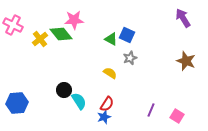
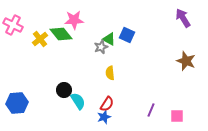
green triangle: moved 2 px left
gray star: moved 29 px left, 11 px up
yellow semicircle: rotated 128 degrees counterclockwise
cyan semicircle: moved 1 px left
pink square: rotated 32 degrees counterclockwise
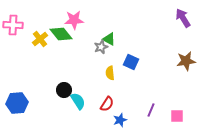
pink cross: rotated 24 degrees counterclockwise
blue square: moved 4 px right, 27 px down
brown star: rotated 30 degrees counterclockwise
blue star: moved 16 px right, 3 px down
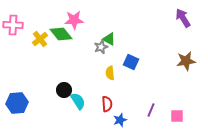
red semicircle: rotated 35 degrees counterclockwise
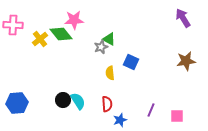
black circle: moved 1 px left, 10 px down
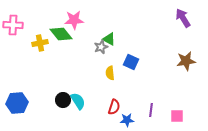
yellow cross: moved 4 px down; rotated 28 degrees clockwise
red semicircle: moved 7 px right, 3 px down; rotated 21 degrees clockwise
purple line: rotated 16 degrees counterclockwise
blue star: moved 7 px right; rotated 16 degrees clockwise
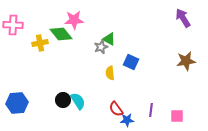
red semicircle: moved 2 px right, 2 px down; rotated 126 degrees clockwise
